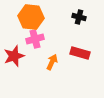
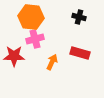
red star: rotated 20 degrees clockwise
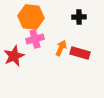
black cross: rotated 16 degrees counterclockwise
red star: rotated 25 degrees counterclockwise
orange arrow: moved 9 px right, 14 px up
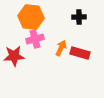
red star: rotated 20 degrees clockwise
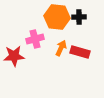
orange hexagon: moved 26 px right
red rectangle: moved 1 px up
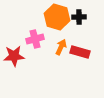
orange hexagon: rotated 10 degrees clockwise
orange arrow: moved 1 px up
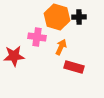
pink cross: moved 2 px right, 2 px up; rotated 24 degrees clockwise
red rectangle: moved 6 px left, 15 px down
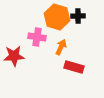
black cross: moved 1 px left, 1 px up
